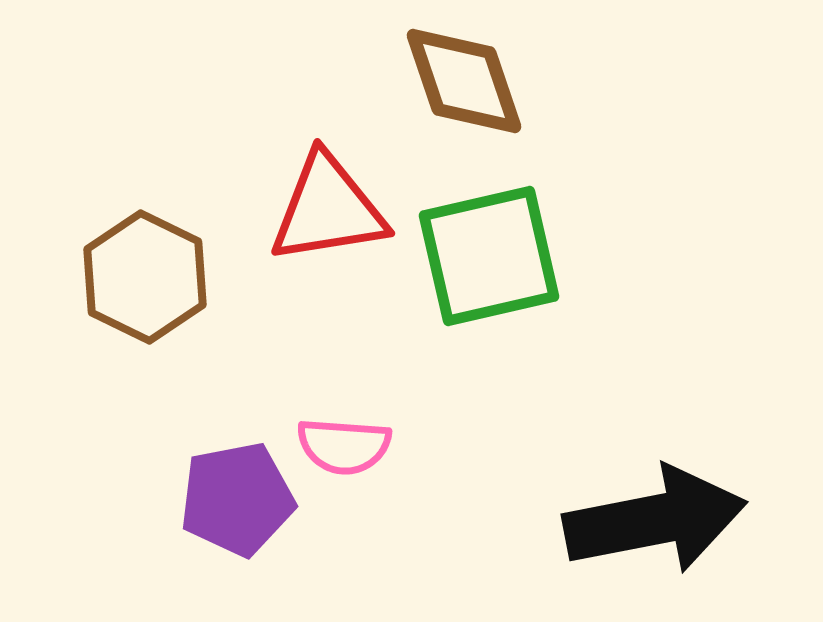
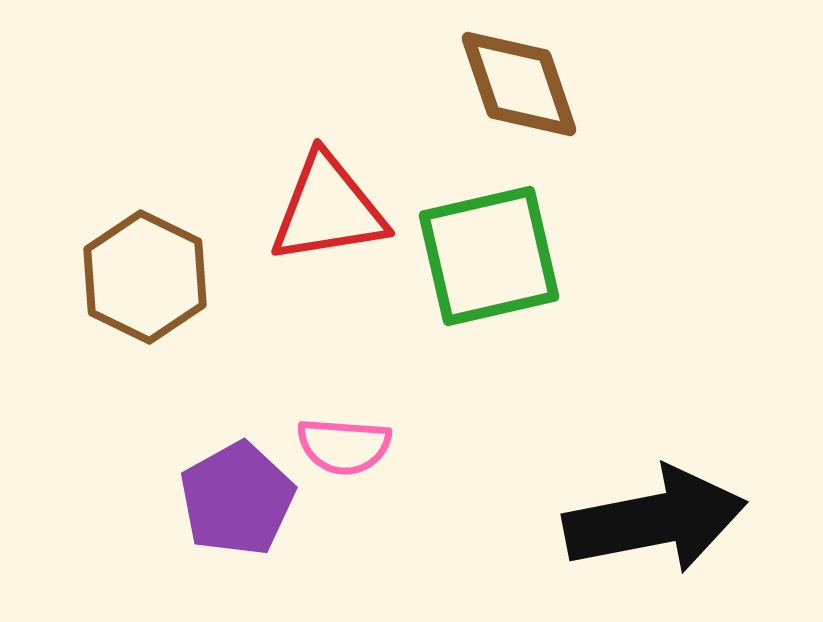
brown diamond: moved 55 px right, 3 px down
purple pentagon: rotated 18 degrees counterclockwise
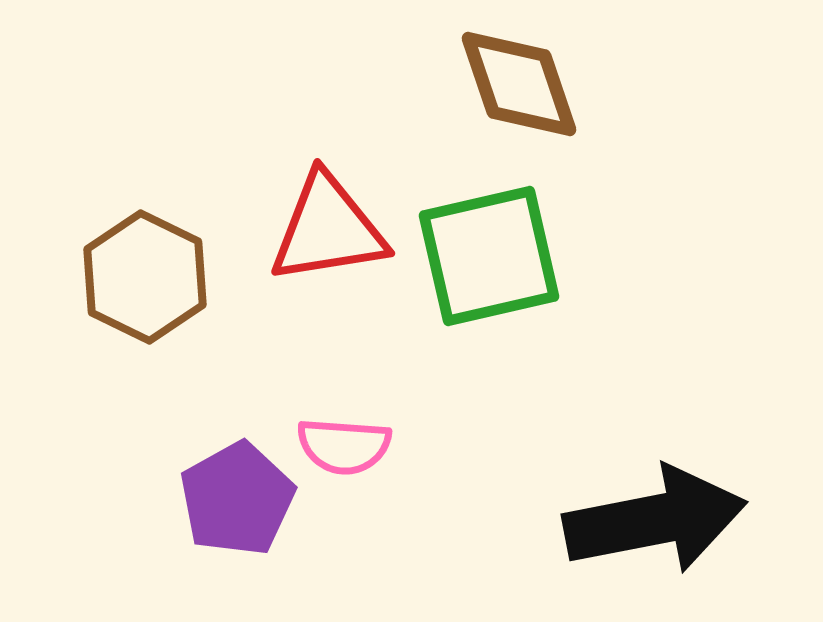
red triangle: moved 20 px down
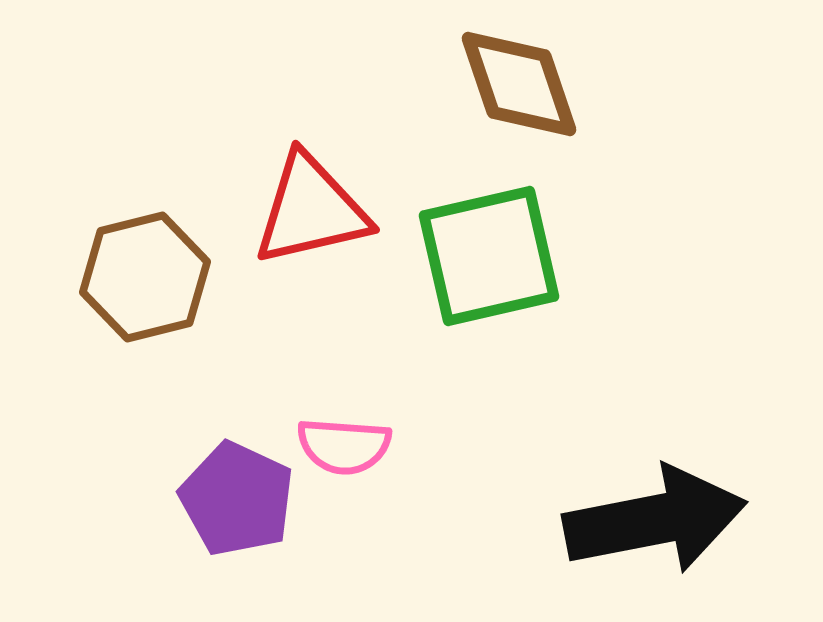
red triangle: moved 17 px left, 19 px up; rotated 4 degrees counterclockwise
brown hexagon: rotated 20 degrees clockwise
purple pentagon: rotated 18 degrees counterclockwise
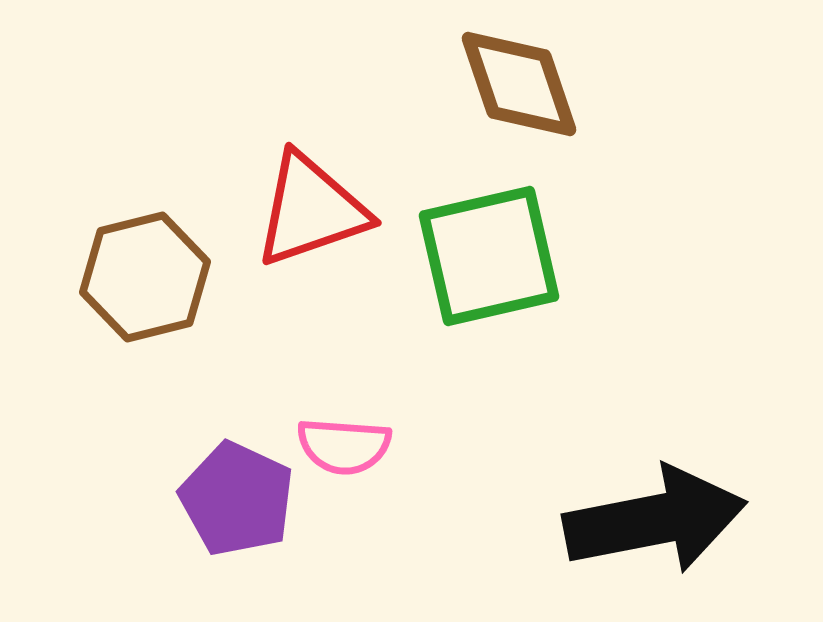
red triangle: rotated 6 degrees counterclockwise
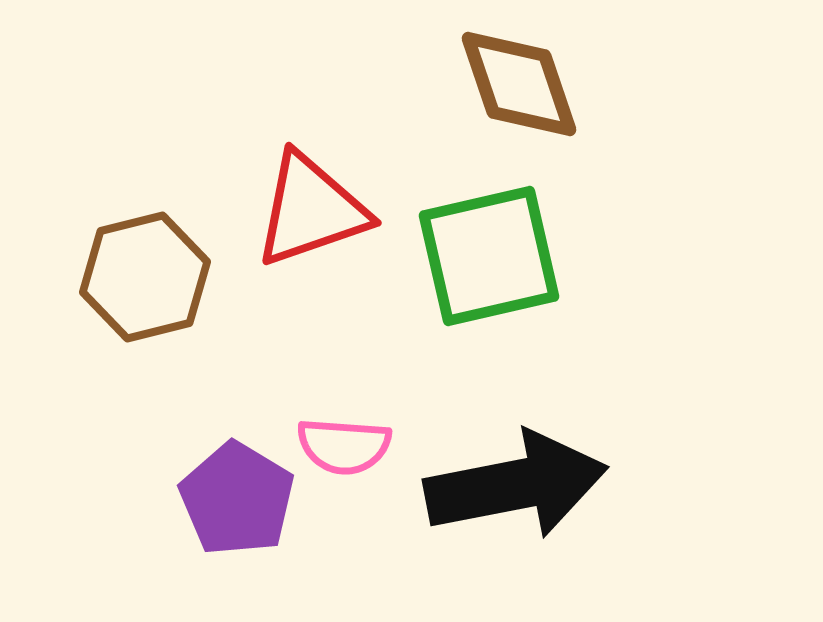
purple pentagon: rotated 6 degrees clockwise
black arrow: moved 139 px left, 35 px up
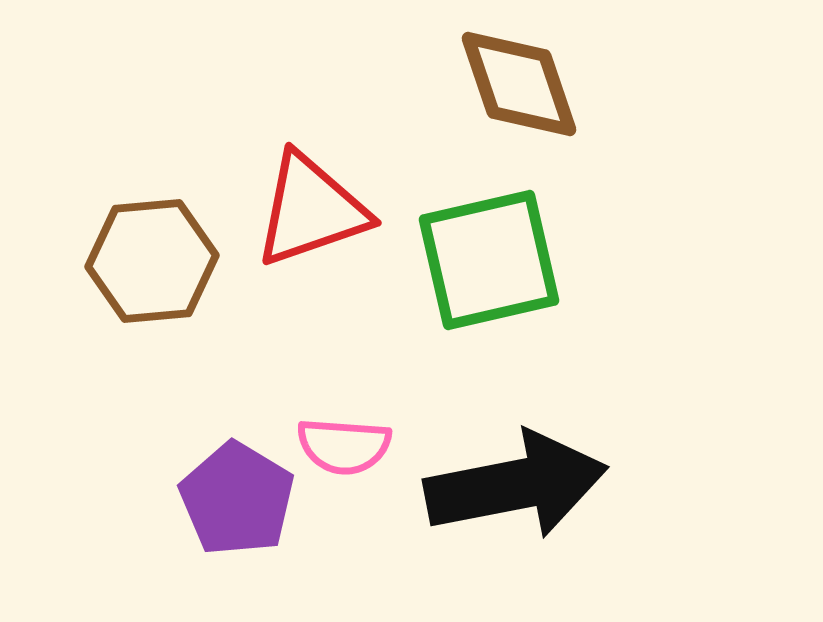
green square: moved 4 px down
brown hexagon: moved 7 px right, 16 px up; rotated 9 degrees clockwise
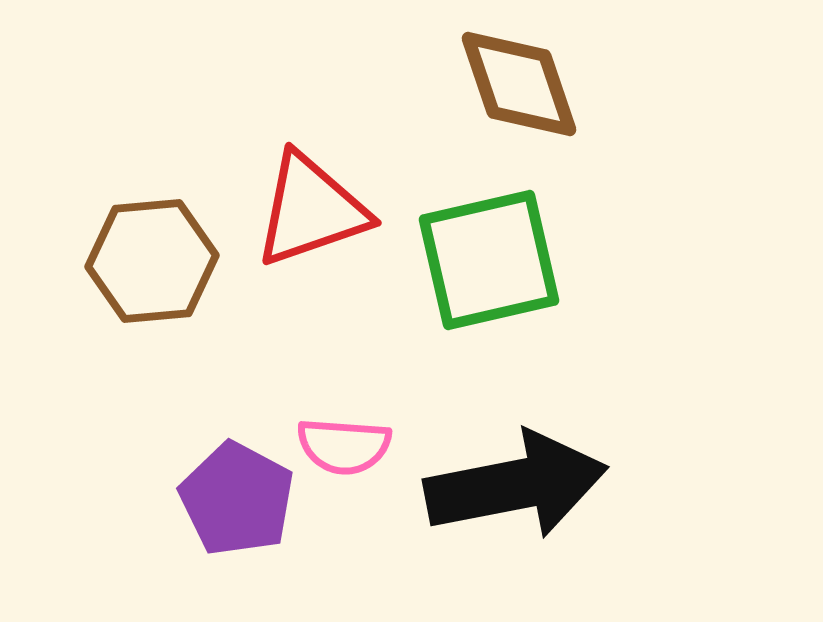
purple pentagon: rotated 3 degrees counterclockwise
